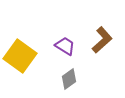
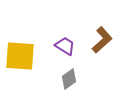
yellow square: rotated 32 degrees counterclockwise
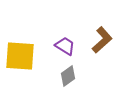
gray diamond: moved 1 px left, 3 px up
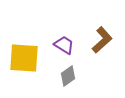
purple trapezoid: moved 1 px left, 1 px up
yellow square: moved 4 px right, 2 px down
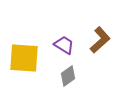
brown L-shape: moved 2 px left
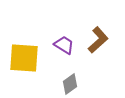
brown L-shape: moved 2 px left
gray diamond: moved 2 px right, 8 px down
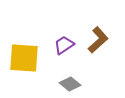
purple trapezoid: rotated 65 degrees counterclockwise
gray diamond: rotated 75 degrees clockwise
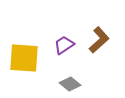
brown L-shape: moved 1 px right
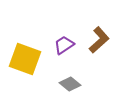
yellow square: moved 1 px right, 1 px down; rotated 16 degrees clockwise
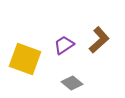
gray diamond: moved 2 px right, 1 px up
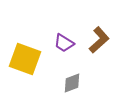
purple trapezoid: moved 2 px up; rotated 115 degrees counterclockwise
gray diamond: rotated 60 degrees counterclockwise
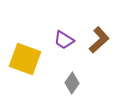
purple trapezoid: moved 3 px up
gray diamond: rotated 35 degrees counterclockwise
